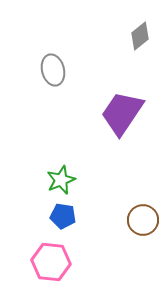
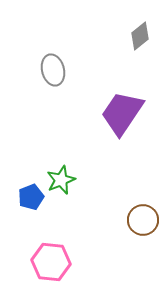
blue pentagon: moved 32 px left, 19 px up; rotated 30 degrees counterclockwise
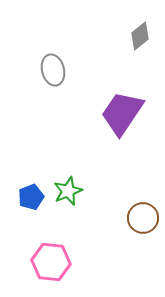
green star: moved 7 px right, 11 px down
brown circle: moved 2 px up
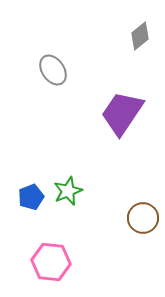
gray ellipse: rotated 20 degrees counterclockwise
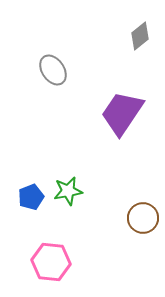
green star: rotated 12 degrees clockwise
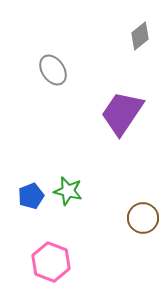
green star: rotated 24 degrees clockwise
blue pentagon: moved 1 px up
pink hexagon: rotated 15 degrees clockwise
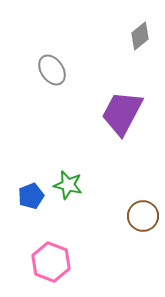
gray ellipse: moved 1 px left
purple trapezoid: rotated 6 degrees counterclockwise
green star: moved 6 px up
brown circle: moved 2 px up
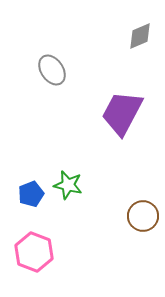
gray diamond: rotated 16 degrees clockwise
blue pentagon: moved 2 px up
pink hexagon: moved 17 px left, 10 px up
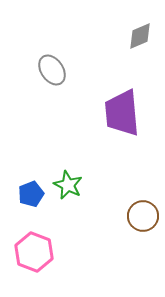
purple trapezoid: rotated 33 degrees counterclockwise
green star: rotated 12 degrees clockwise
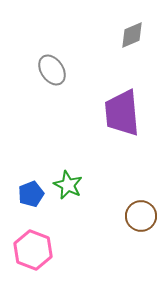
gray diamond: moved 8 px left, 1 px up
brown circle: moved 2 px left
pink hexagon: moved 1 px left, 2 px up
